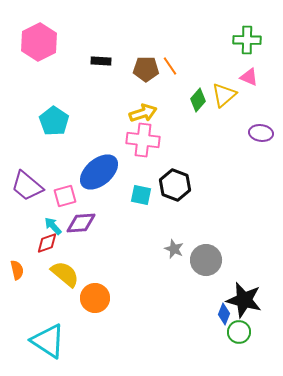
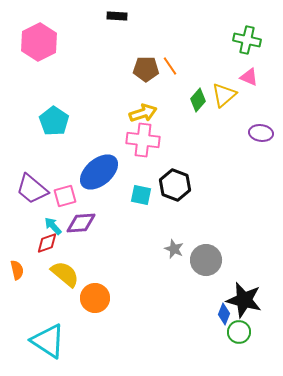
green cross: rotated 12 degrees clockwise
black rectangle: moved 16 px right, 45 px up
purple trapezoid: moved 5 px right, 3 px down
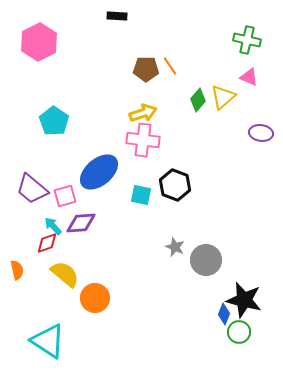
yellow triangle: moved 1 px left, 2 px down
gray star: moved 1 px right, 2 px up
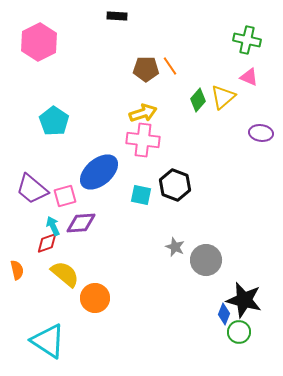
cyan arrow: rotated 18 degrees clockwise
